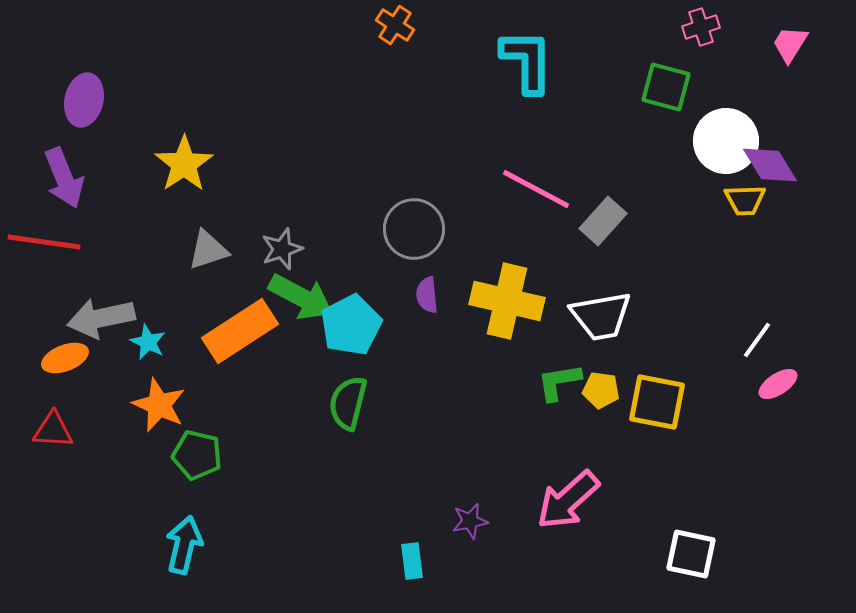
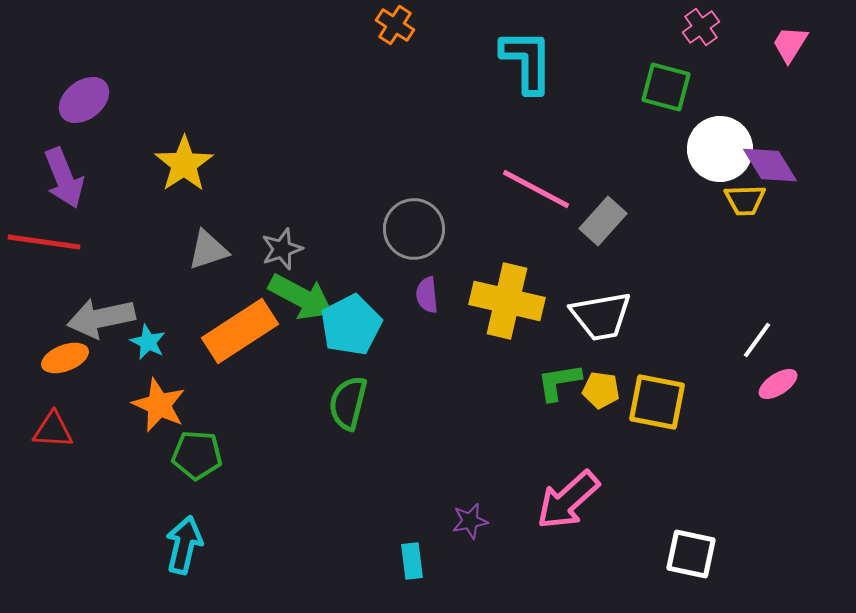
pink cross: rotated 18 degrees counterclockwise
purple ellipse: rotated 39 degrees clockwise
white circle: moved 6 px left, 8 px down
green pentagon: rotated 9 degrees counterclockwise
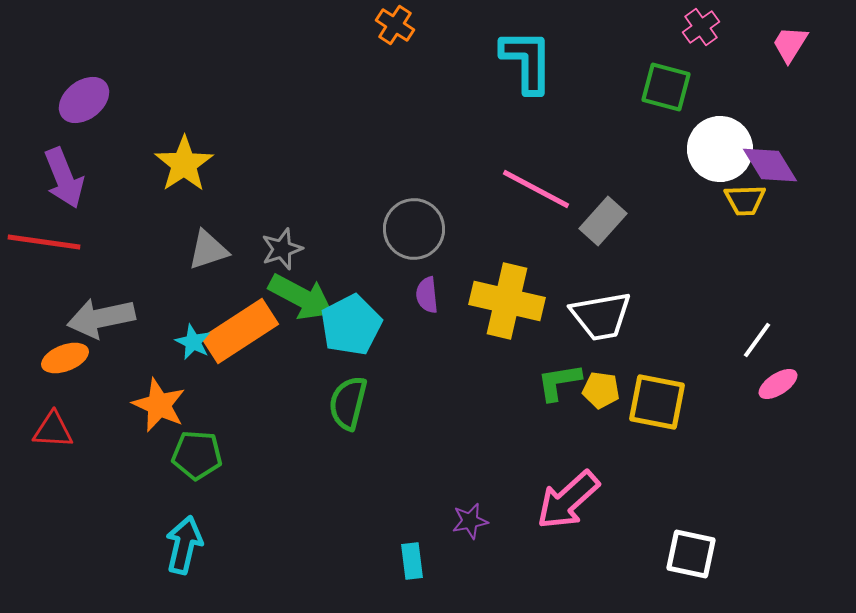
cyan star: moved 45 px right
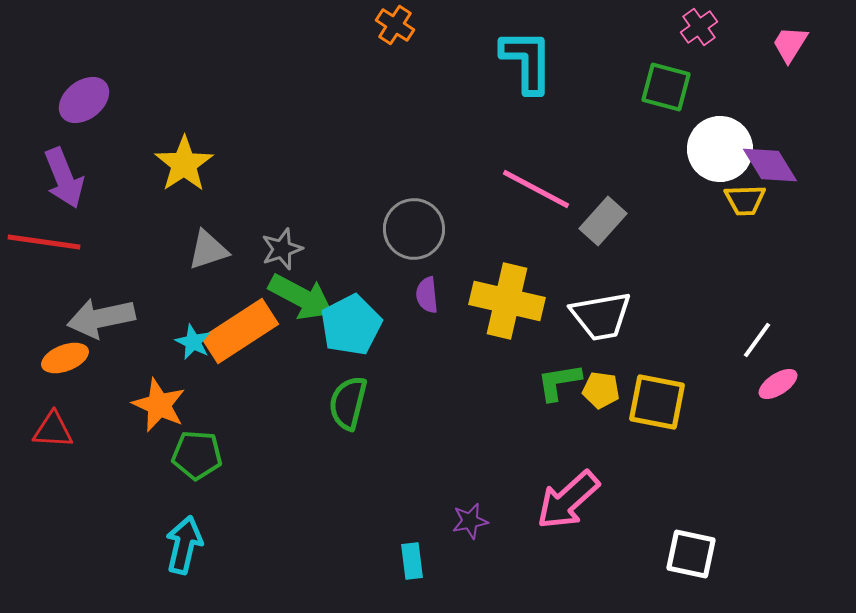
pink cross: moved 2 px left
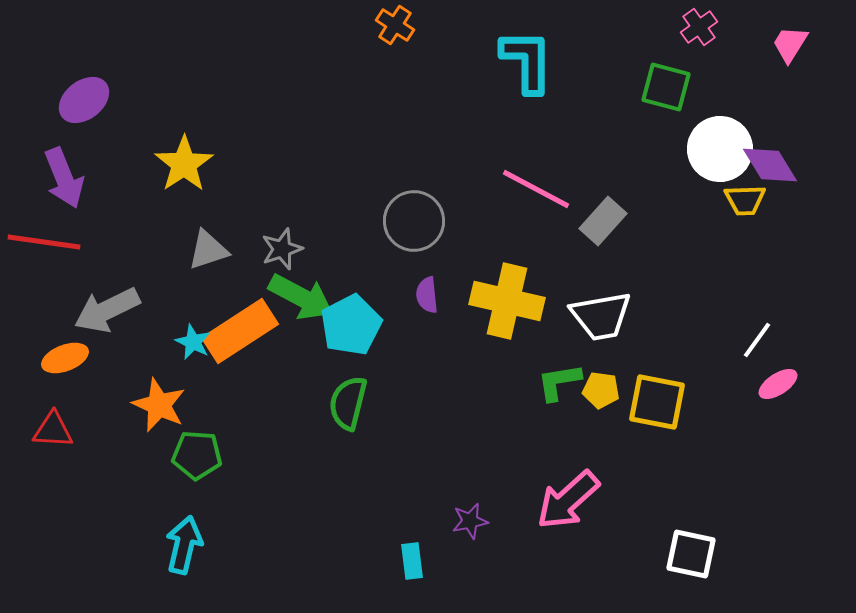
gray circle: moved 8 px up
gray arrow: moved 6 px right, 8 px up; rotated 14 degrees counterclockwise
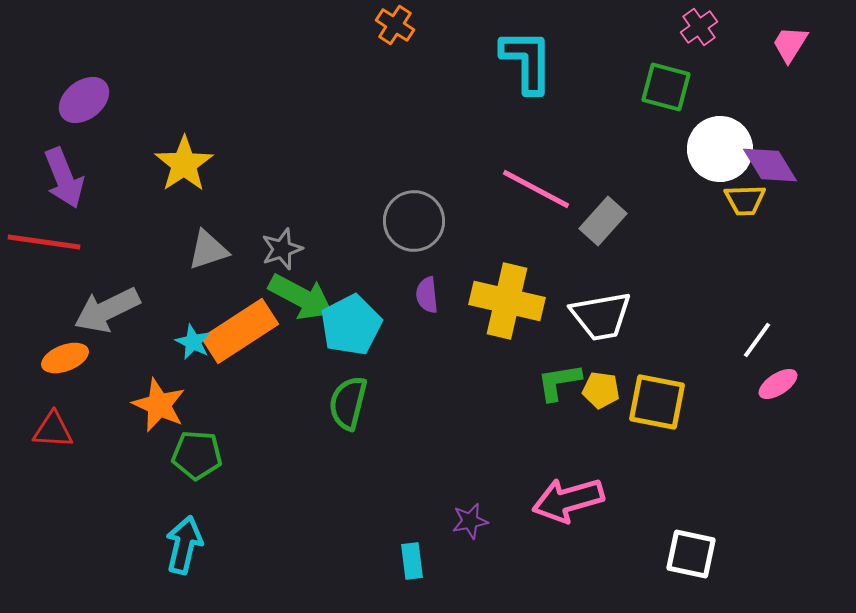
pink arrow: rotated 26 degrees clockwise
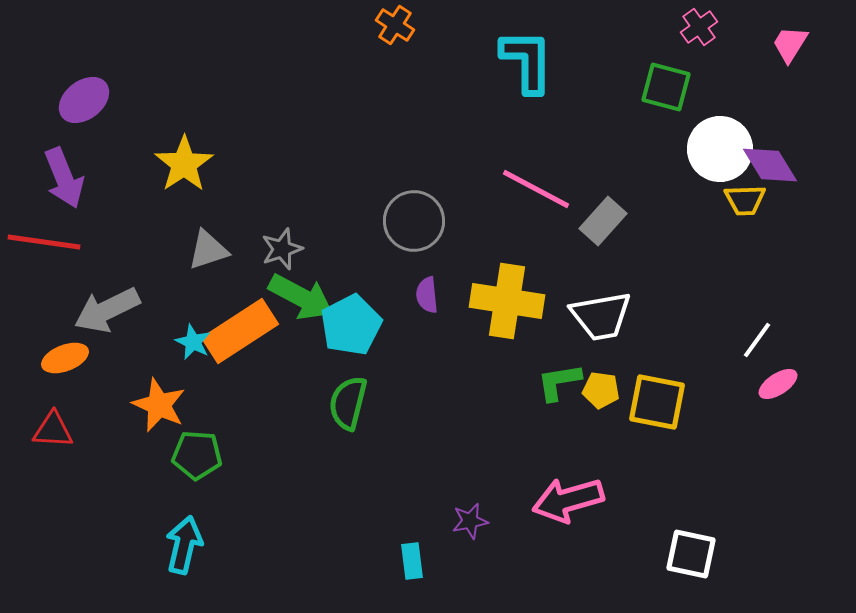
yellow cross: rotated 4 degrees counterclockwise
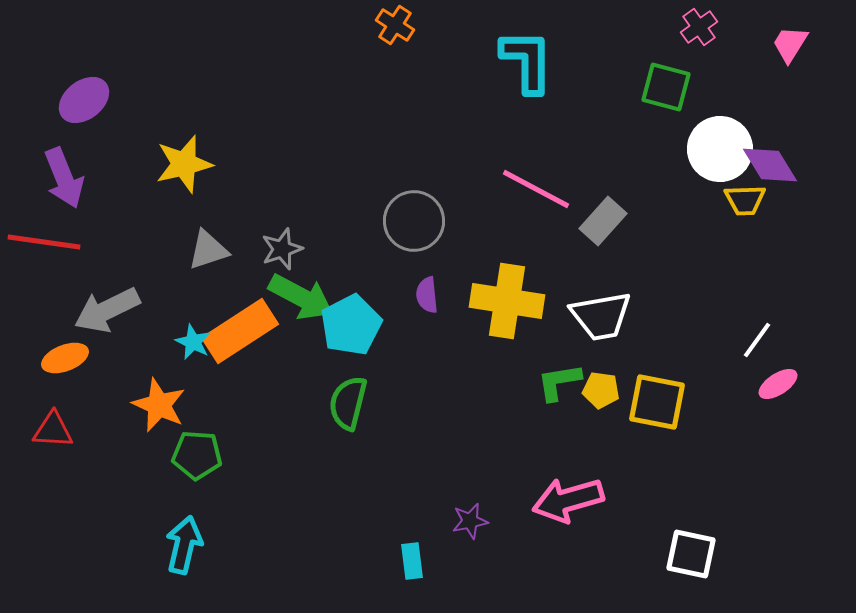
yellow star: rotated 20 degrees clockwise
